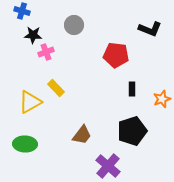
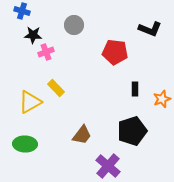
red pentagon: moved 1 px left, 3 px up
black rectangle: moved 3 px right
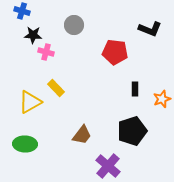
pink cross: rotated 35 degrees clockwise
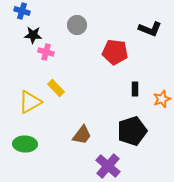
gray circle: moved 3 px right
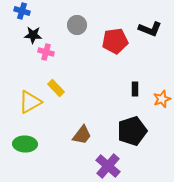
red pentagon: moved 11 px up; rotated 15 degrees counterclockwise
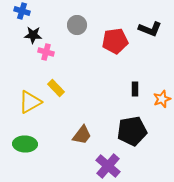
black pentagon: rotated 8 degrees clockwise
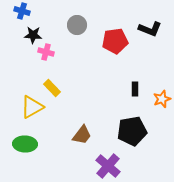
yellow rectangle: moved 4 px left
yellow triangle: moved 2 px right, 5 px down
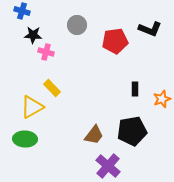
brown trapezoid: moved 12 px right
green ellipse: moved 5 px up
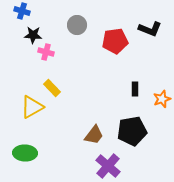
green ellipse: moved 14 px down
